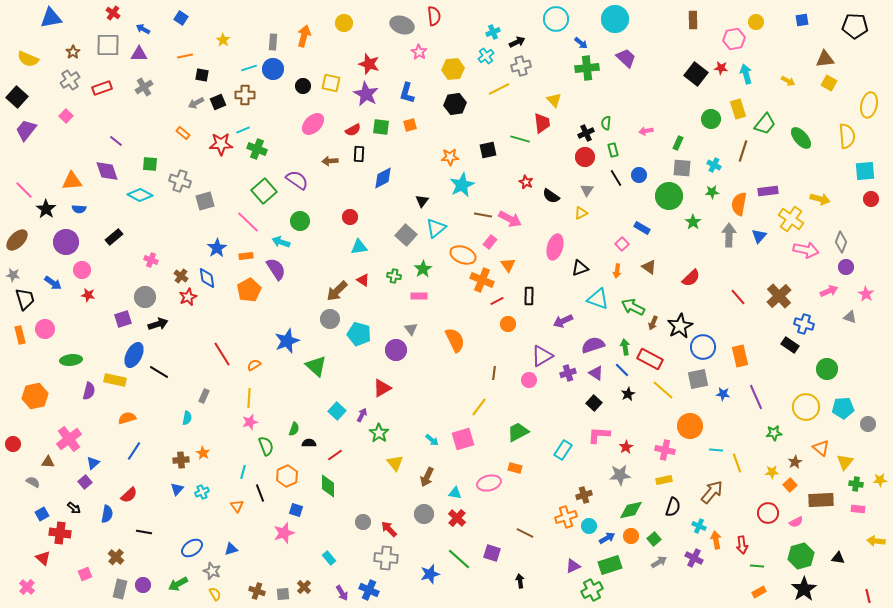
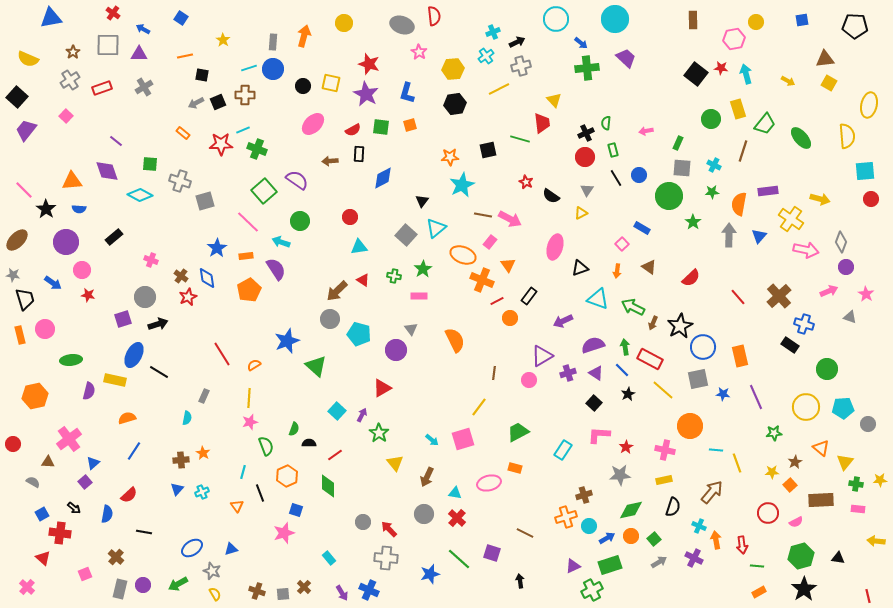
black rectangle at (529, 296): rotated 36 degrees clockwise
orange circle at (508, 324): moved 2 px right, 6 px up
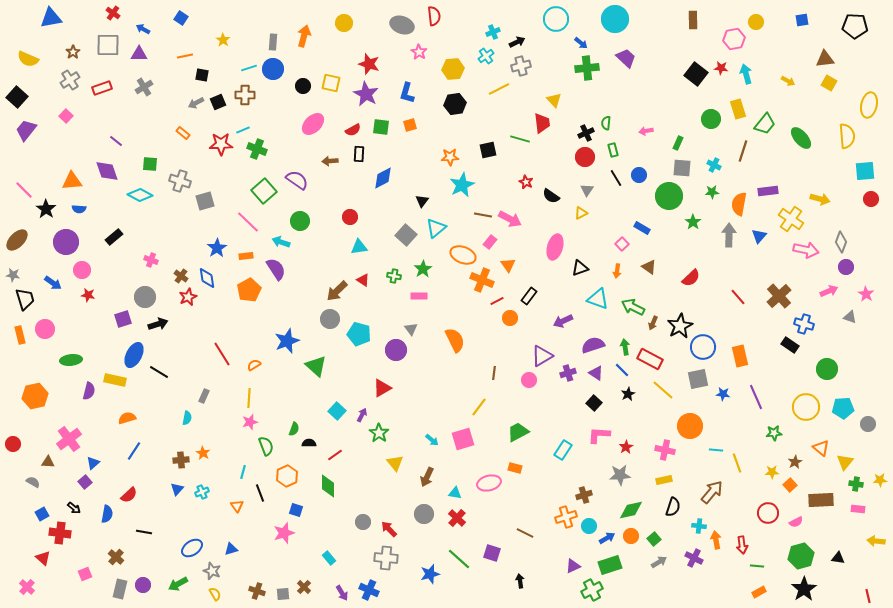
cyan cross at (699, 526): rotated 16 degrees counterclockwise
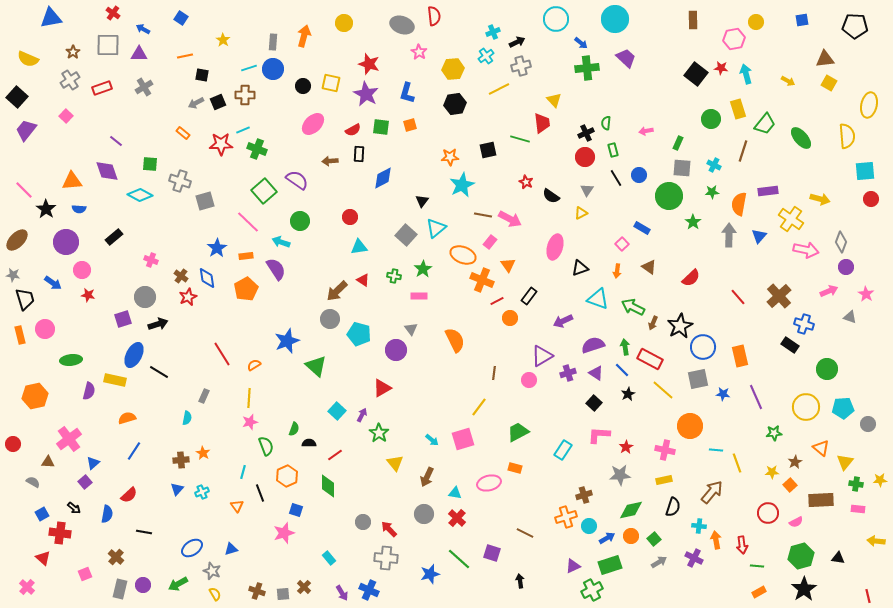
orange pentagon at (249, 290): moved 3 px left, 1 px up
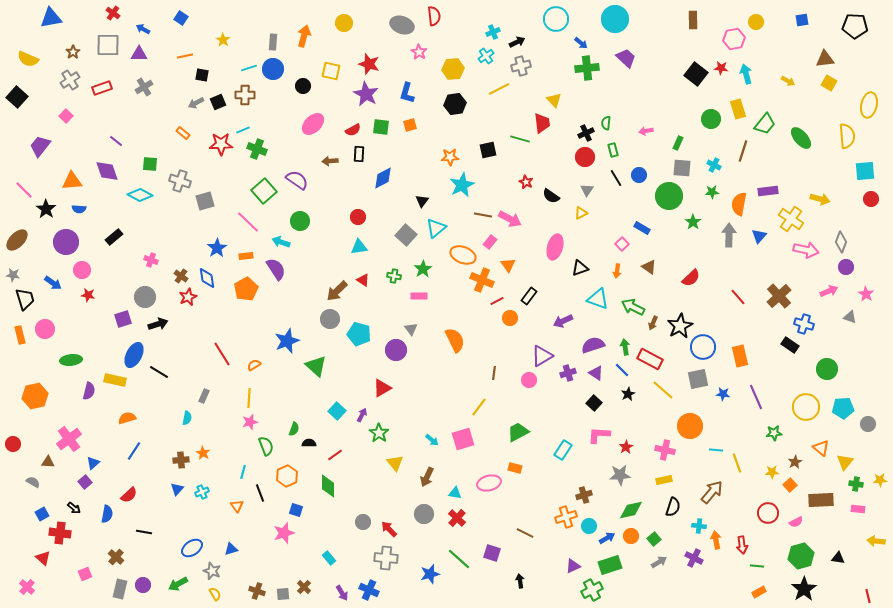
yellow square at (331, 83): moved 12 px up
purple trapezoid at (26, 130): moved 14 px right, 16 px down
red circle at (350, 217): moved 8 px right
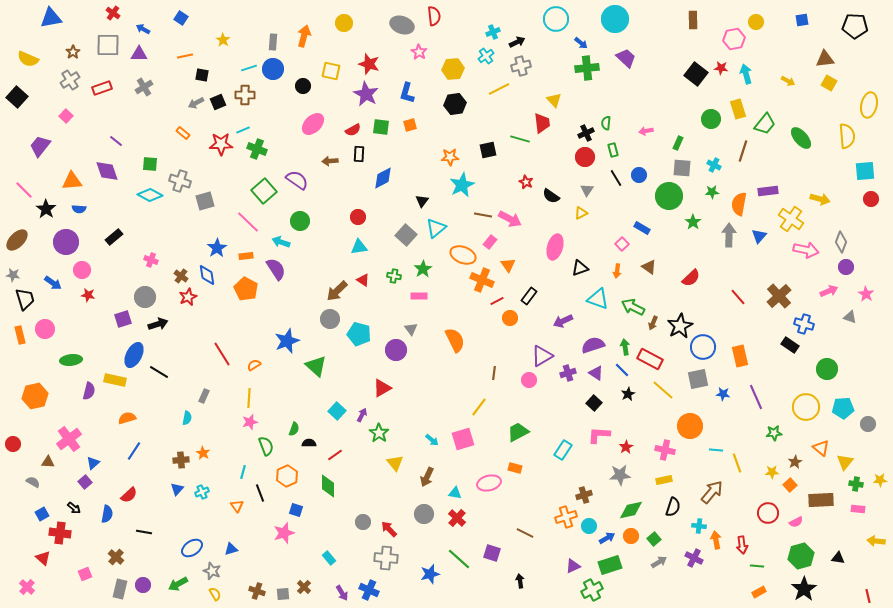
cyan diamond at (140, 195): moved 10 px right
blue diamond at (207, 278): moved 3 px up
orange pentagon at (246, 289): rotated 15 degrees counterclockwise
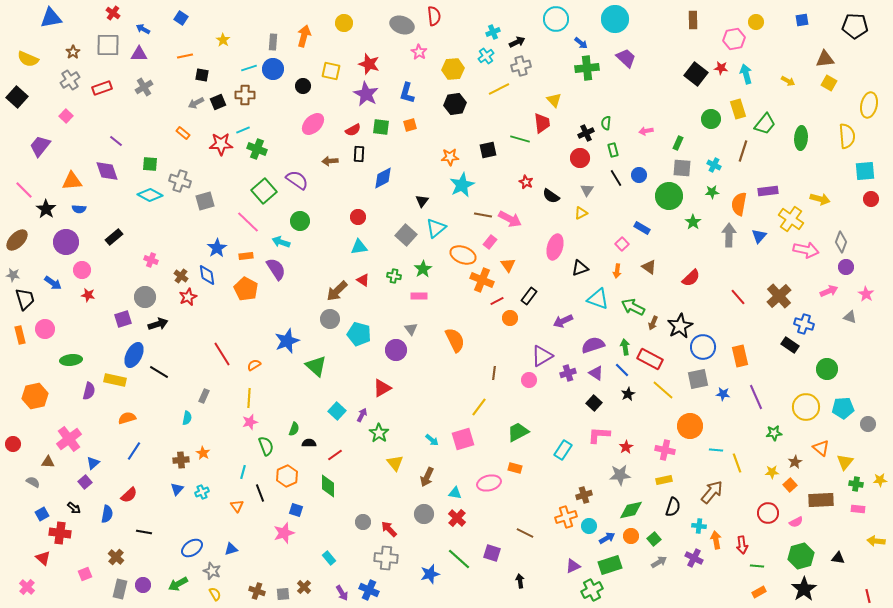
green ellipse at (801, 138): rotated 45 degrees clockwise
red circle at (585, 157): moved 5 px left, 1 px down
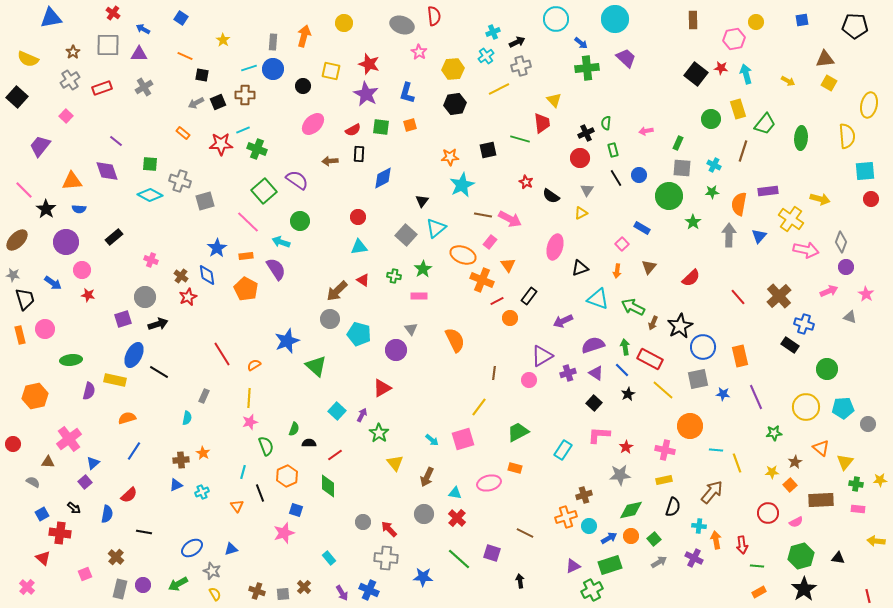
orange line at (185, 56): rotated 35 degrees clockwise
brown triangle at (649, 267): rotated 35 degrees clockwise
blue triangle at (177, 489): moved 1 px left, 4 px up; rotated 24 degrees clockwise
blue arrow at (607, 538): moved 2 px right
blue star at (430, 574): moved 7 px left, 3 px down; rotated 18 degrees clockwise
